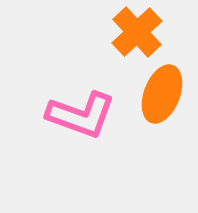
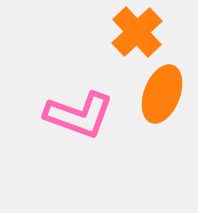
pink L-shape: moved 2 px left
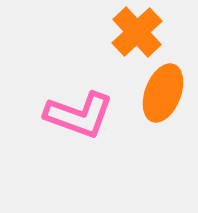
orange ellipse: moved 1 px right, 1 px up
